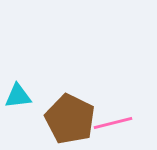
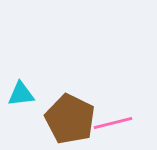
cyan triangle: moved 3 px right, 2 px up
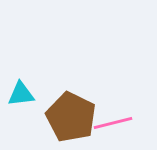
brown pentagon: moved 1 px right, 2 px up
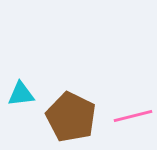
pink line: moved 20 px right, 7 px up
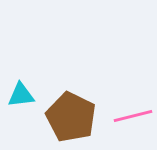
cyan triangle: moved 1 px down
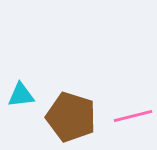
brown pentagon: rotated 9 degrees counterclockwise
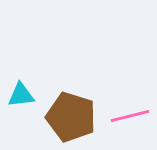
pink line: moved 3 px left
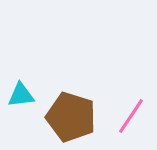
pink line: moved 1 px right; rotated 42 degrees counterclockwise
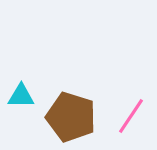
cyan triangle: moved 1 px down; rotated 8 degrees clockwise
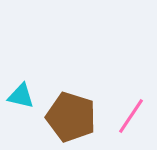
cyan triangle: rotated 12 degrees clockwise
